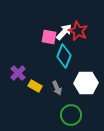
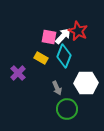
white arrow: moved 1 px left, 4 px down
yellow rectangle: moved 6 px right, 28 px up
green circle: moved 4 px left, 6 px up
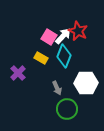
pink square: rotated 21 degrees clockwise
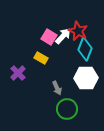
cyan diamond: moved 21 px right, 7 px up
white hexagon: moved 5 px up
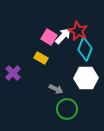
purple cross: moved 5 px left
gray arrow: moved 1 px left, 1 px down; rotated 40 degrees counterclockwise
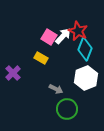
white hexagon: rotated 20 degrees counterclockwise
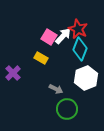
red star: moved 2 px up
cyan diamond: moved 5 px left
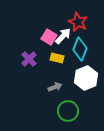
red star: moved 7 px up
yellow rectangle: moved 16 px right; rotated 16 degrees counterclockwise
purple cross: moved 16 px right, 14 px up
gray arrow: moved 1 px left, 2 px up; rotated 48 degrees counterclockwise
green circle: moved 1 px right, 2 px down
